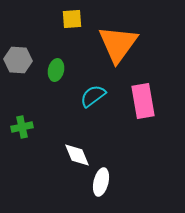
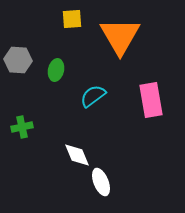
orange triangle: moved 2 px right, 8 px up; rotated 6 degrees counterclockwise
pink rectangle: moved 8 px right, 1 px up
white ellipse: rotated 36 degrees counterclockwise
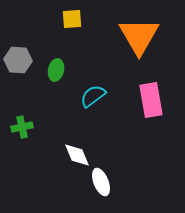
orange triangle: moved 19 px right
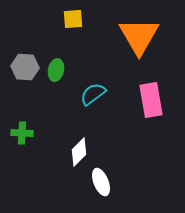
yellow square: moved 1 px right
gray hexagon: moved 7 px right, 7 px down
cyan semicircle: moved 2 px up
green cross: moved 6 px down; rotated 15 degrees clockwise
white diamond: moved 2 px right, 3 px up; rotated 68 degrees clockwise
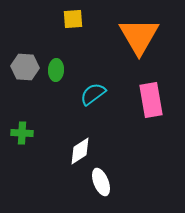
green ellipse: rotated 10 degrees counterclockwise
white diamond: moved 1 px right, 1 px up; rotated 12 degrees clockwise
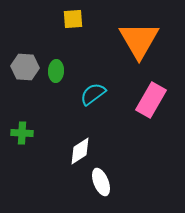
orange triangle: moved 4 px down
green ellipse: moved 1 px down
pink rectangle: rotated 40 degrees clockwise
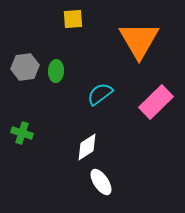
gray hexagon: rotated 12 degrees counterclockwise
cyan semicircle: moved 7 px right
pink rectangle: moved 5 px right, 2 px down; rotated 16 degrees clockwise
green cross: rotated 15 degrees clockwise
white diamond: moved 7 px right, 4 px up
white ellipse: rotated 12 degrees counterclockwise
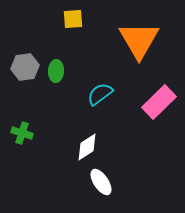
pink rectangle: moved 3 px right
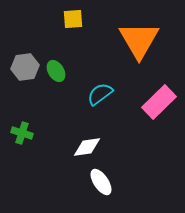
green ellipse: rotated 35 degrees counterclockwise
white diamond: rotated 24 degrees clockwise
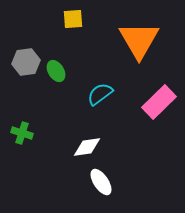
gray hexagon: moved 1 px right, 5 px up
